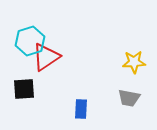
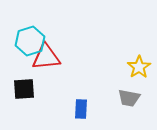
red triangle: rotated 28 degrees clockwise
yellow star: moved 5 px right, 5 px down; rotated 30 degrees counterclockwise
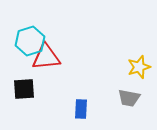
yellow star: rotated 15 degrees clockwise
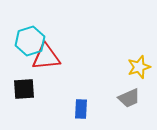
gray trapezoid: rotated 35 degrees counterclockwise
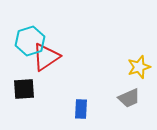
red triangle: rotated 28 degrees counterclockwise
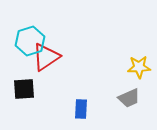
yellow star: rotated 15 degrees clockwise
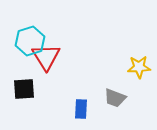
red triangle: rotated 28 degrees counterclockwise
gray trapezoid: moved 14 px left; rotated 45 degrees clockwise
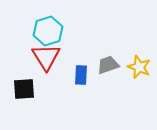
cyan hexagon: moved 18 px right, 10 px up
yellow star: rotated 25 degrees clockwise
gray trapezoid: moved 7 px left, 33 px up; rotated 140 degrees clockwise
blue rectangle: moved 34 px up
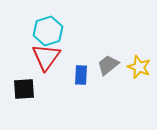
red triangle: rotated 8 degrees clockwise
gray trapezoid: rotated 20 degrees counterclockwise
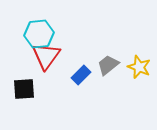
cyan hexagon: moved 9 px left, 3 px down; rotated 12 degrees clockwise
red triangle: moved 1 px up
blue rectangle: rotated 42 degrees clockwise
